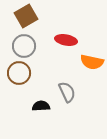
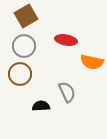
brown circle: moved 1 px right, 1 px down
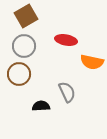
brown circle: moved 1 px left
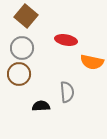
brown square: rotated 20 degrees counterclockwise
gray circle: moved 2 px left, 2 px down
gray semicircle: rotated 20 degrees clockwise
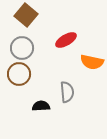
brown square: moved 1 px up
red ellipse: rotated 40 degrees counterclockwise
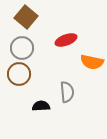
brown square: moved 2 px down
red ellipse: rotated 10 degrees clockwise
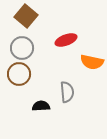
brown square: moved 1 px up
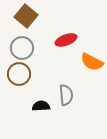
orange semicircle: rotated 15 degrees clockwise
gray semicircle: moved 1 px left, 3 px down
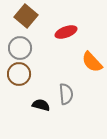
red ellipse: moved 8 px up
gray circle: moved 2 px left
orange semicircle: rotated 20 degrees clockwise
gray semicircle: moved 1 px up
black semicircle: moved 1 px up; rotated 18 degrees clockwise
